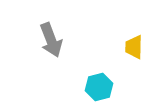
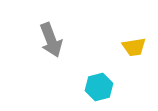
yellow trapezoid: rotated 100 degrees counterclockwise
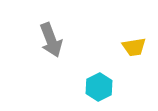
cyan hexagon: rotated 12 degrees counterclockwise
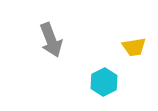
cyan hexagon: moved 5 px right, 5 px up
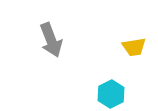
cyan hexagon: moved 7 px right, 12 px down
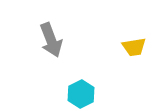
cyan hexagon: moved 30 px left
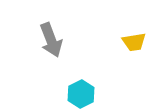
yellow trapezoid: moved 5 px up
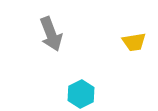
gray arrow: moved 6 px up
